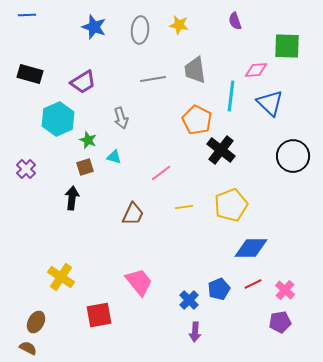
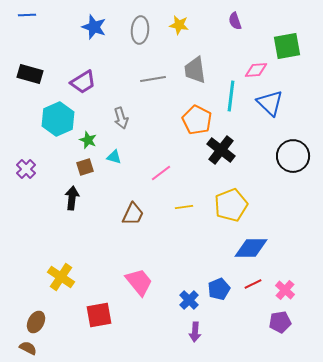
green square: rotated 12 degrees counterclockwise
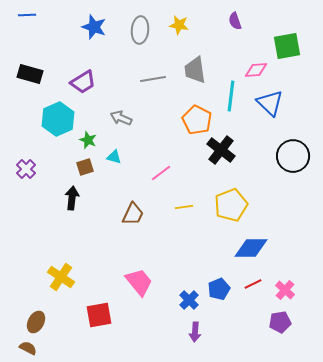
gray arrow: rotated 130 degrees clockwise
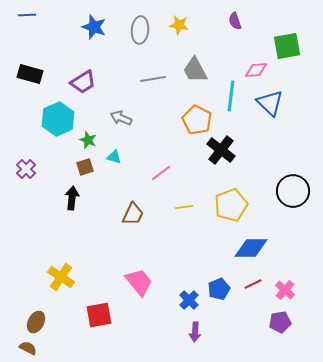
gray trapezoid: rotated 20 degrees counterclockwise
black circle: moved 35 px down
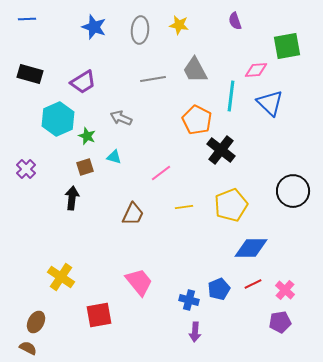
blue line: moved 4 px down
green star: moved 1 px left, 4 px up
blue cross: rotated 30 degrees counterclockwise
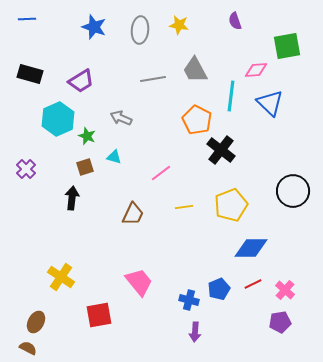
purple trapezoid: moved 2 px left, 1 px up
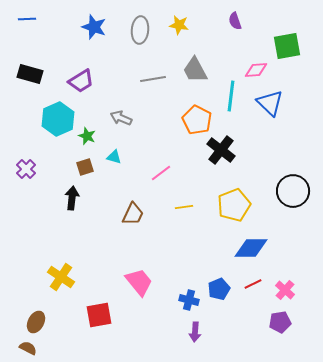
yellow pentagon: moved 3 px right
